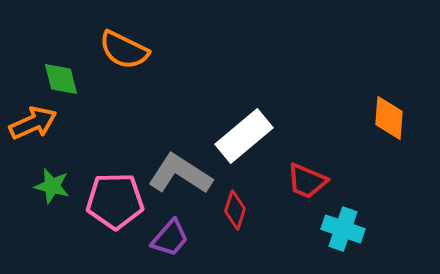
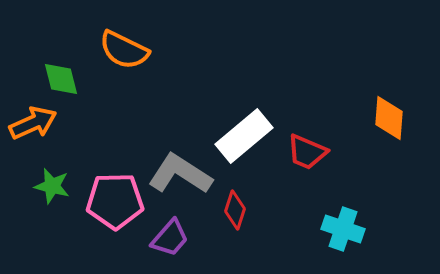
red trapezoid: moved 29 px up
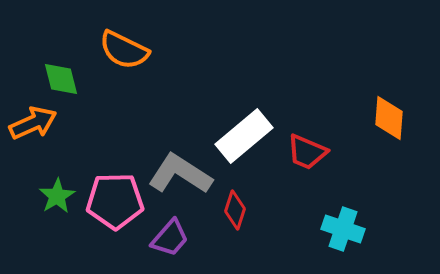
green star: moved 5 px right, 10 px down; rotated 27 degrees clockwise
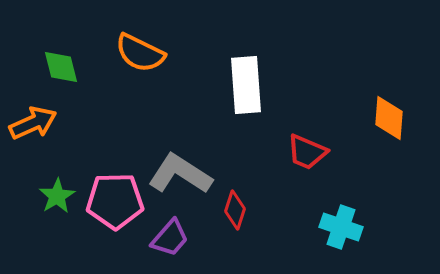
orange semicircle: moved 16 px right, 3 px down
green diamond: moved 12 px up
white rectangle: moved 2 px right, 51 px up; rotated 54 degrees counterclockwise
cyan cross: moved 2 px left, 2 px up
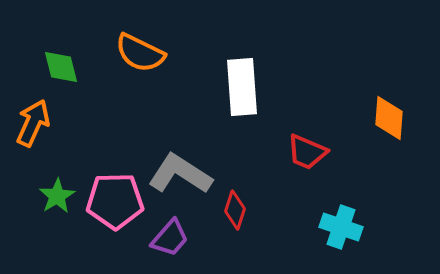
white rectangle: moved 4 px left, 2 px down
orange arrow: rotated 42 degrees counterclockwise
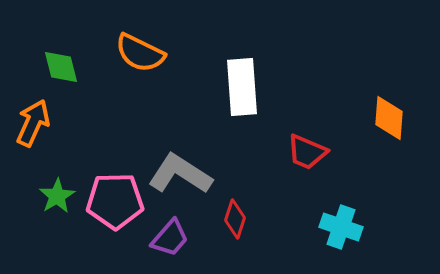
red diamond: moved 9 px down
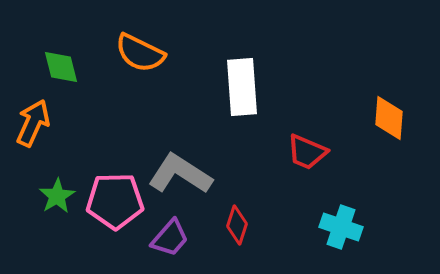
red diamond: moved 2 px right, 6 px down
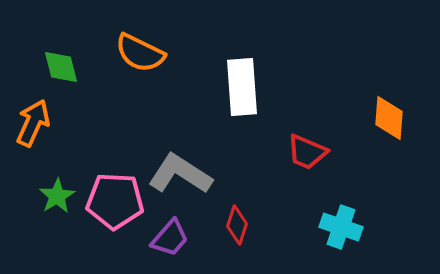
pink pentagon: rotated 4 degrees clockwise
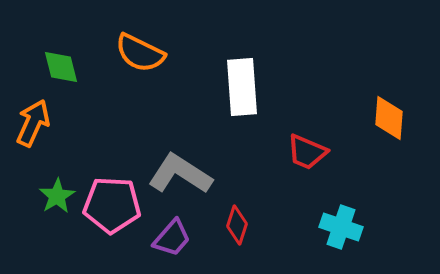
pink pentagon: moved 3 px left, 4 px down
purple trapezoid: moved 2 px right
